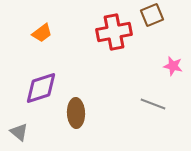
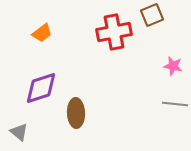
gray line: moved 22 px right; rotated 15 degrees counterclockwise
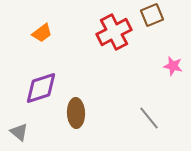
red cross: rotated 16 degrees counterclockwise
gray line: moved 26 px left, 14 px down; rotated 45 degrees clockwise
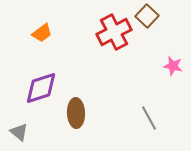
brown square: moved 5 px left, 1 px down; rotated 25 degrees counterclockwise
gray line: rotated 10 degrees clockwise
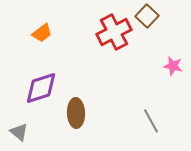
gray line: moved 2 px right, 3 px down
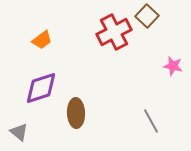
orange trapezoid: moved 7 px down
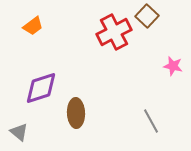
orange trapezoid: moved 9 px left, 14 px up
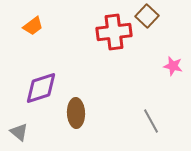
red cross: rotated 20 degrees clockwise
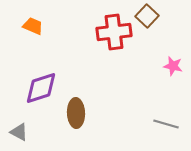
orange trapezoid: rotated 120 degrees counterclockwise
gray line: moved 15 px right, 3 px down; rotated 45 degrees counterclockwise
gray triangle: rotated 12 degrees counterclockwise
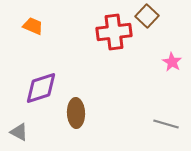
pink star: moved 1 px left, 4 px up; rotated 18 degrees clockwise
